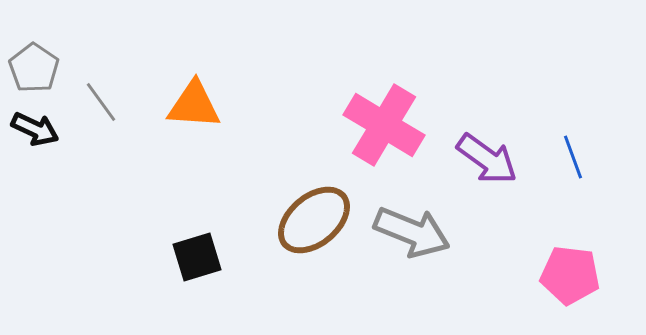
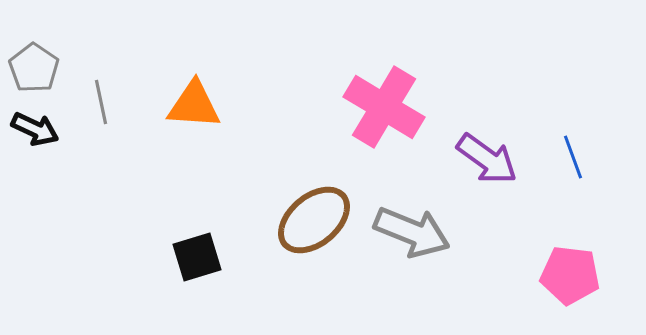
gray line: rotated 24 degrees clockwise
pink cross: moved 18 px up
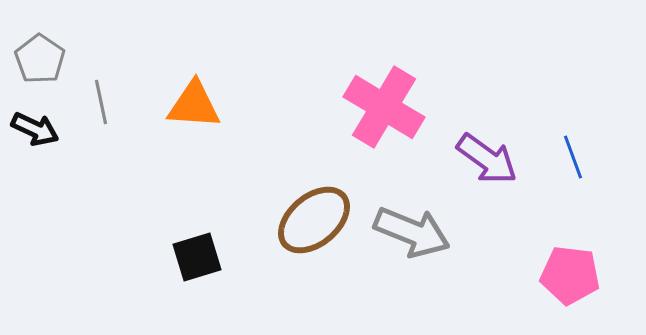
gray pentagon: moved 6 px right, 9 px up
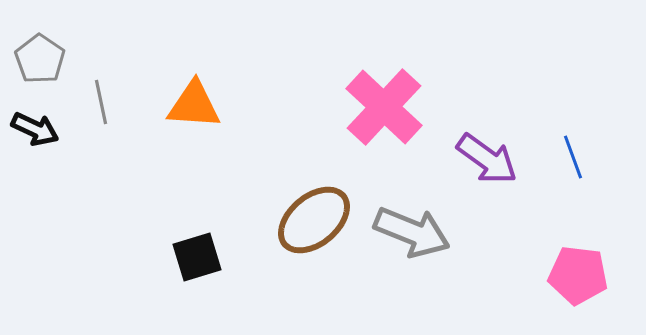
pink cross: rotated 12 degrees clockwise
pink pentagon: moved 8 px right
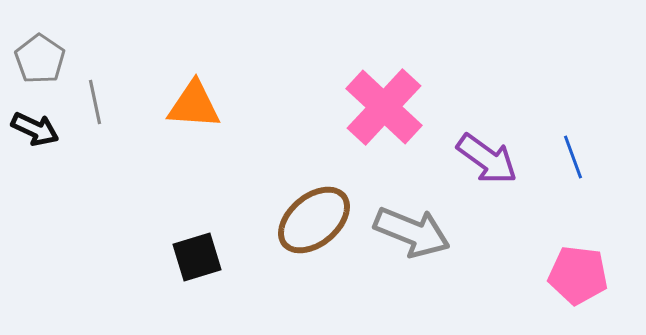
gray line: moved 6 px left
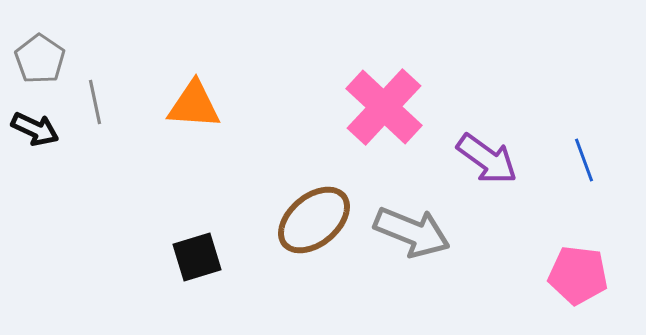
blue line: moved 11 px right, 3 px down
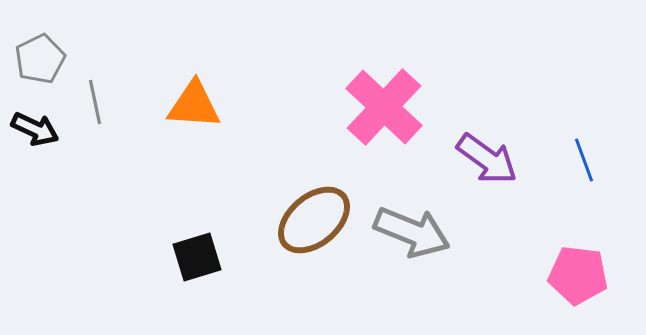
gray pentagon: rotated 12 degrees clockwise
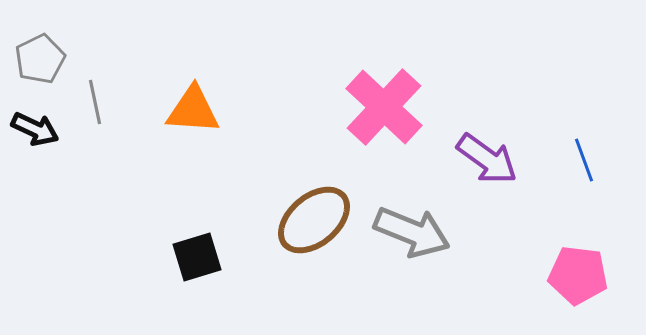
orange triangle: moved 1 px left, 5 px down
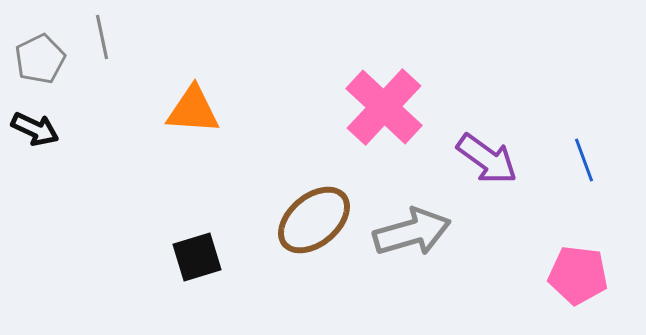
gray line: moved 7 px right, 65 px up
gray arrow: rotated 38 degrees counterclockwise
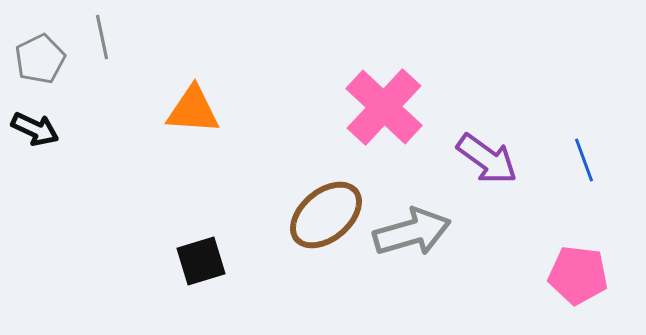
brown ellipse: moved 12 px right, 5 px up
black square: moved 4 px right, 4 px down
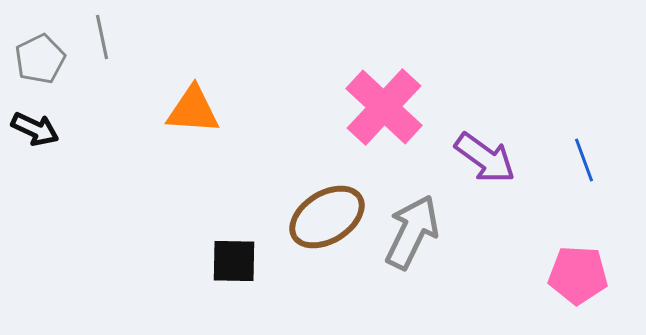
purple arrow: moved 2 px left, 1 px up
brown ellipse: moved 1 px right, 2 px down; rotated 8 degrees clockwise
gray arrow: rotated 48 degrees counterclockwise
black square: moved 33 px right; rotated 18 degrees clockwise
pink pentagon: rotated 4 degrees counterclockwise
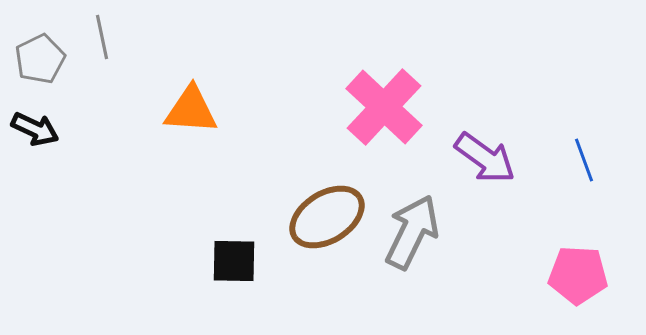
orange triangle: moved 2 px left
